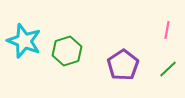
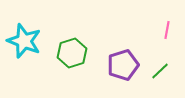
green hexagon: moved 5 px right, 2 px down
purple pentagon: rotated 16 degrees clockwise
green line: moved 8 px left, 2 px down
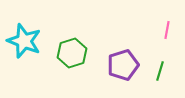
green line: rotated 30 degrees counterclockwise
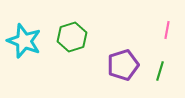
green hexagon: moved 16 px up
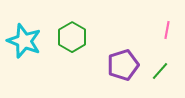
green hexagon: rotated 12 degrees counterclockwise
green line: rotated 24 degrees clockwise
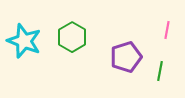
purple pentagon: moved 3 px right, 8 px up
green line: rotated 30 degrees counterclockwise
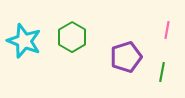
green line: moved 2 px right, 1 px down
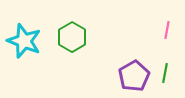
purple pentagon: moved 8 px right, 19 px down; rotated 12 degrees counterclockwise
green line: moved 3 px right, 1 px down
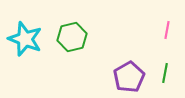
green hexagon: rotated 16 degrees clockwise
cyan star: moved 1 px right, 2 px up
purple pentagon: moved 5 px left, 1 px down
